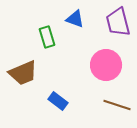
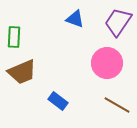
purple trapezoid: rotated 48 degrees clockwise
green rectangle: moved 33 px left; rotated 20 degrees clockwise
pink circle: moved 1 px right, 2 px up
brown trapezoid: moved 1 px left, 1 px up
brown line: rotated 12 degrees clockwise
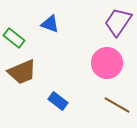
blue triangle: moved 25 px left, 5 px down
green rectangle: moved 1 px down; rotated 55 degrees counterclockwise
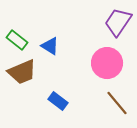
blue triangle: moved 22 px down; rotated 12 degrees clockwise
green rectangle: moved 3 px right, 2 px down
brown line: moved 2 px up; rotated 20 degrees clockwise
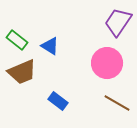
brown line: rotated 20 degrees counterclockwise
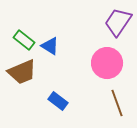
green rectangle: moved 7 px right
brown line: rotated 40 degrees clockwise
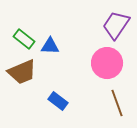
purple trapezoid: moved 2 px left, 3 px down
green rectangle: moved 1 px up
blue triangle: rotated 30 degrees counterclockwise
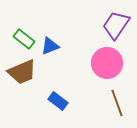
blue triangle: rotated 24 degrees counterclockwise
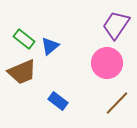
blue triangle: rotated 18 degrees counterclockwise
brown line: rotated 64 degrees clockwise
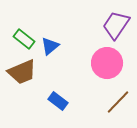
brown line: moved 1 px right, 1 px up
